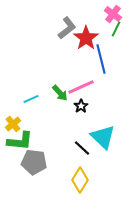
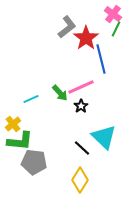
gray L-shape: moved 1 px up
cyan triangle: moved 1 px right
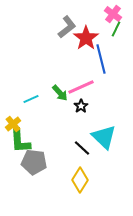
green L-shape: rotated 80 degrees clockwise
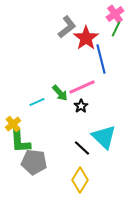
pink cross: moved 2 px right; rotated 18 degrees clockwise
pink line: moved 1 px right
cyan line: moved 6 px right, 3 px down
